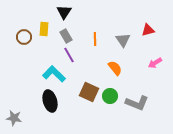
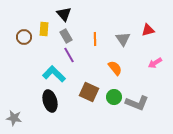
black triangle: moved 2 px down; rotated 14 degrees counterclockwise
gray triangle: moved 1 px up
green circle: moved 4 px right, 1 px down
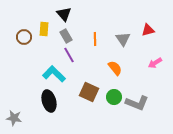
black ellipse: moved 1 px left
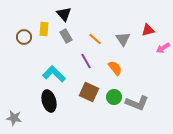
orange line: rotated 48 degrees counterclockwise
purple line: moved 17 px right, 6 px down
pink arrow: moved 8 px right, 15 px up
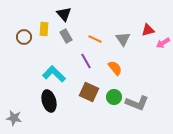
orange line: rotated 16 degrees counterclockwise
pink arrow: moved 5 px up
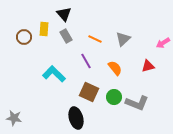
red triangle: moved 36 px down
gray triangle: rotated 21 degrees clockwise
black ellipse: moved 27 px right, 17 px down
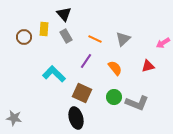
purple line: rotated 63 degrees clockwise
brown square: moved 7 px left, 1 px down
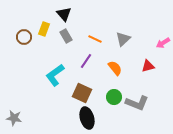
yellow rectangle: rotated 16 degrees clockwise
cyan L-shape: moved 1 px right, 1 px down; rotated 80 degrees counterclockwise
black ellipse: moved 11 px right
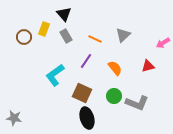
gray triangle: moved 4 px up
green circle: moved 1 px up
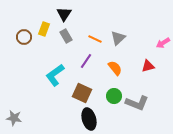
black triangle: rotated 14 degrees clockwise
gray triangle: moved 5 px left, 3 px down
black ellipse: moved 2 px right, 1 px down
